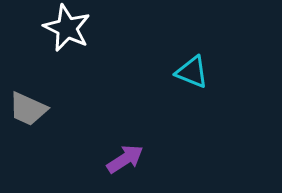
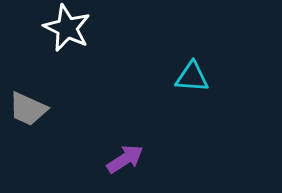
cyan triangle: moved 5 px down; rotated 18 degrees counterclockwise
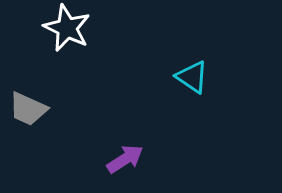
cyan triangle: rotated 30 degrees clockwise
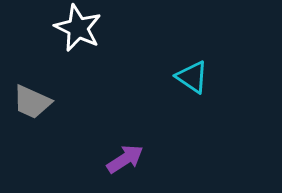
white star: moved 11 px right
gray trapezoid: moved 4 px right, 7 px up
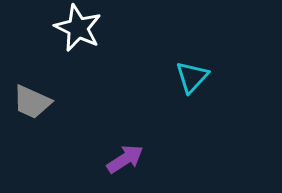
cyan triangle: rotated 39 degrees clockwise
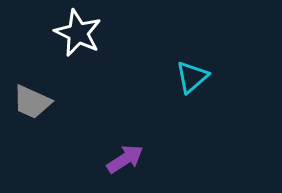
white star: moved 5 px down
cyan triangle: rotated 6 degrees clockwise
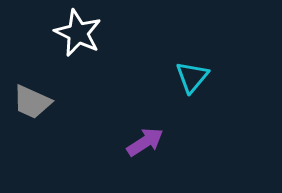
cyan triangle: rotated 9 degrees counterclockwise
purple arrow: moved 20 px right, 17 px up
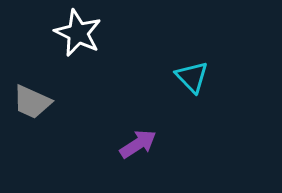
cyan triangle: rotated 24 degrees counterclockwise
purple arrow: moved 7 px left, 2 px down
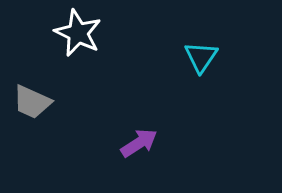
cyan triangle: moved 9 px right, 20 px up; rotated 18 degrees clockwise
purple arrow: moved 1 px right, 1 px up
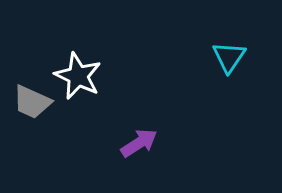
white star: moved 43 px down
cyan triangle: moved 28 px right
